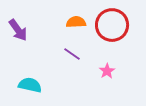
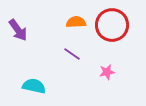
pink star: moved 1 px down; rotated 21 degrees clockwise
cyan semicircle: moved 4 px right, 1 px down
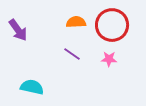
pink star: moved 2 px right, 13 px up; rotated 14 degrees clockwise
cyan semicircle: moved 2 px left, 1 px down
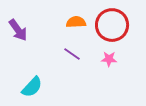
cyan semicircle: rotated 120 degrees clockwise
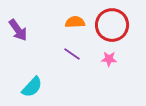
orange semicircle: moved 1 px left
